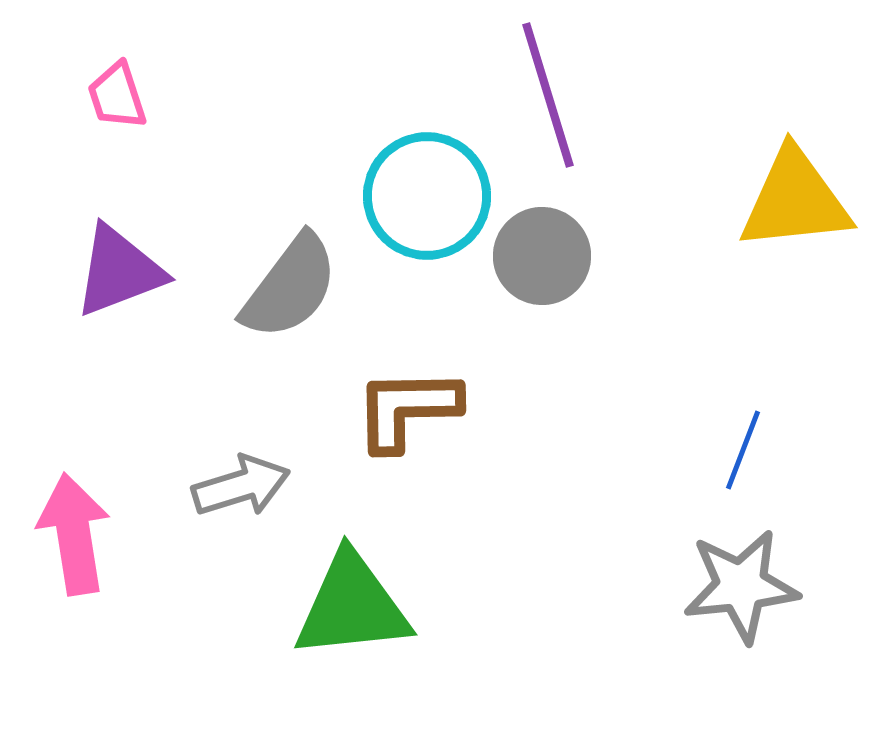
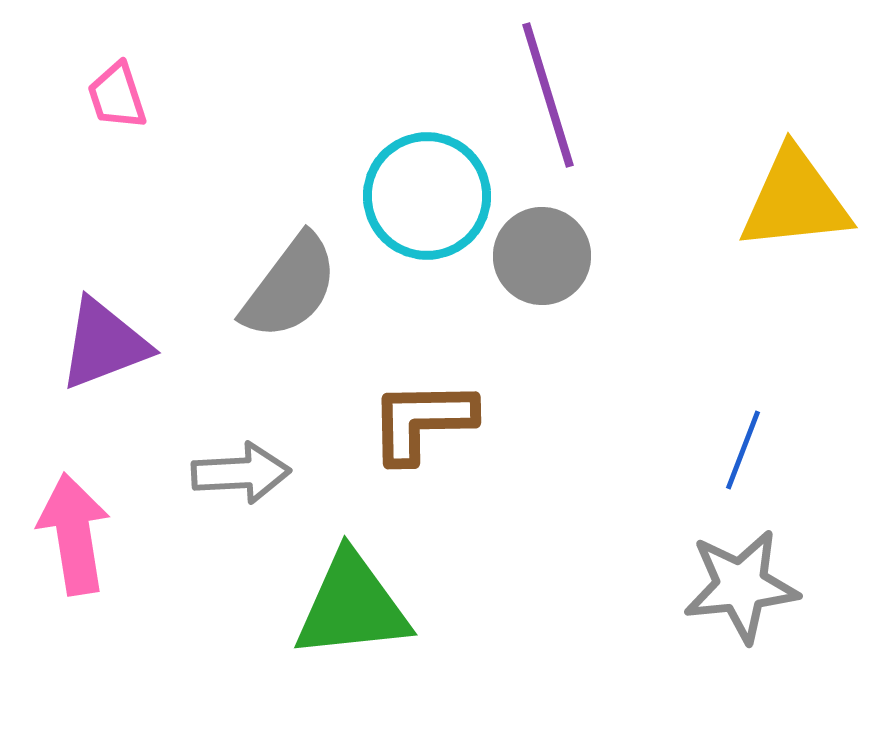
purple triangle: moved 15 px left, 73 px down
brown L-shape: moved 15 px right, 12 px down
gray arrow: moved 13 px up; rotated 14 degrees clockwise
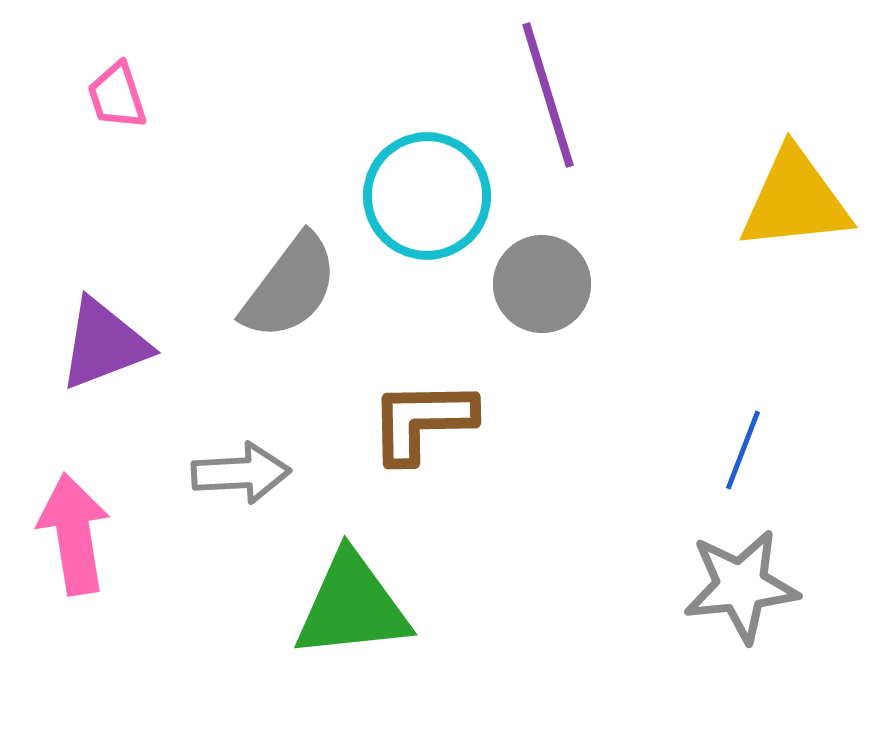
gray circle: moved 28 px down
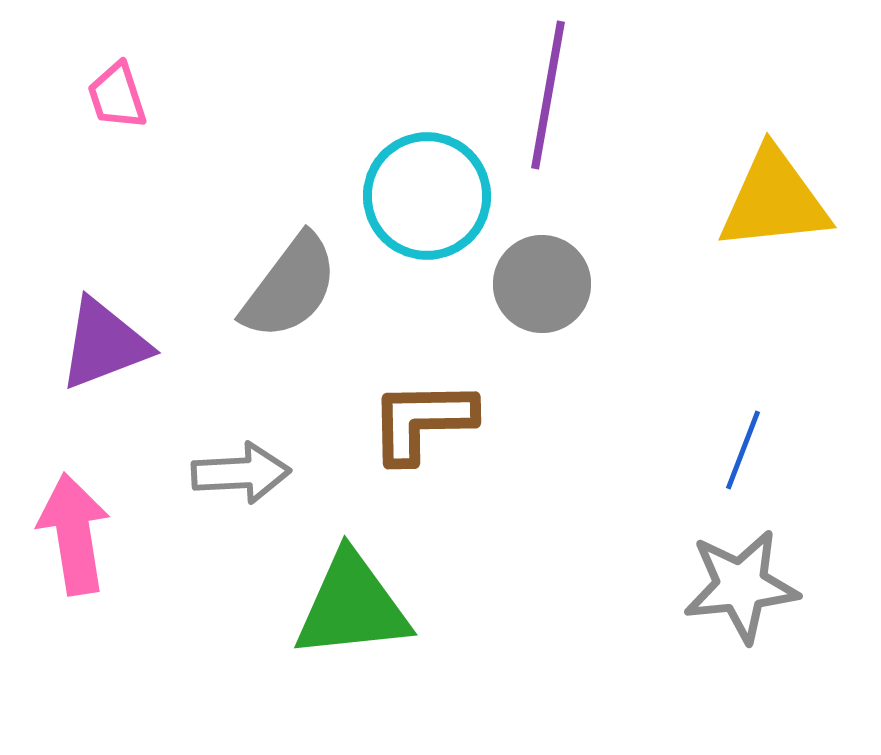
purple line: rotated 27 degrees clockwise
yellow triangle: moved 21 px left
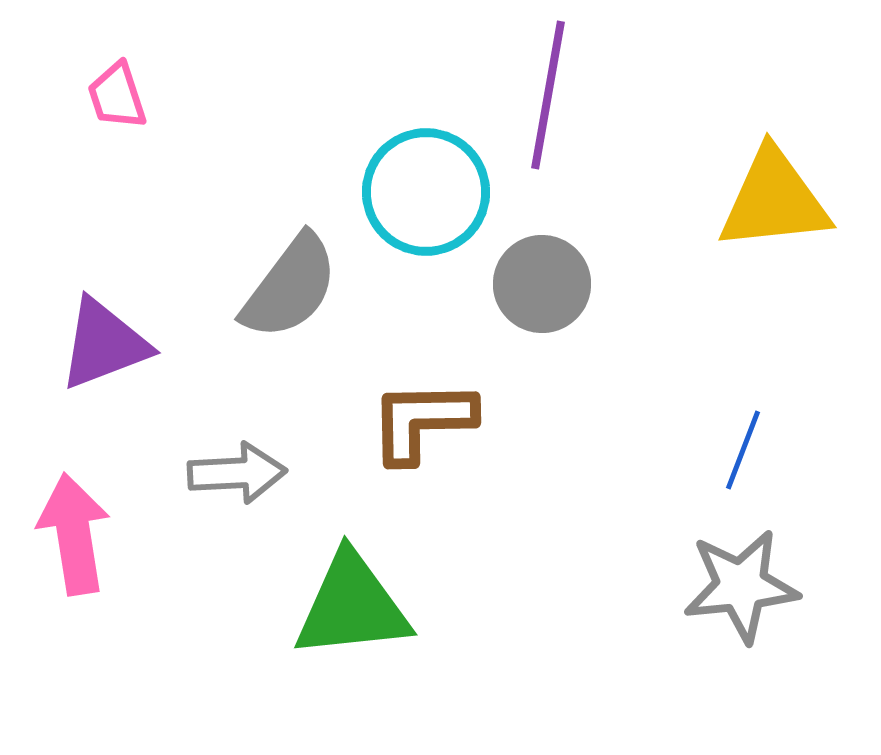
cyan circle: moved 1 px left, 4 px up
gray arrow: moved 4 px left
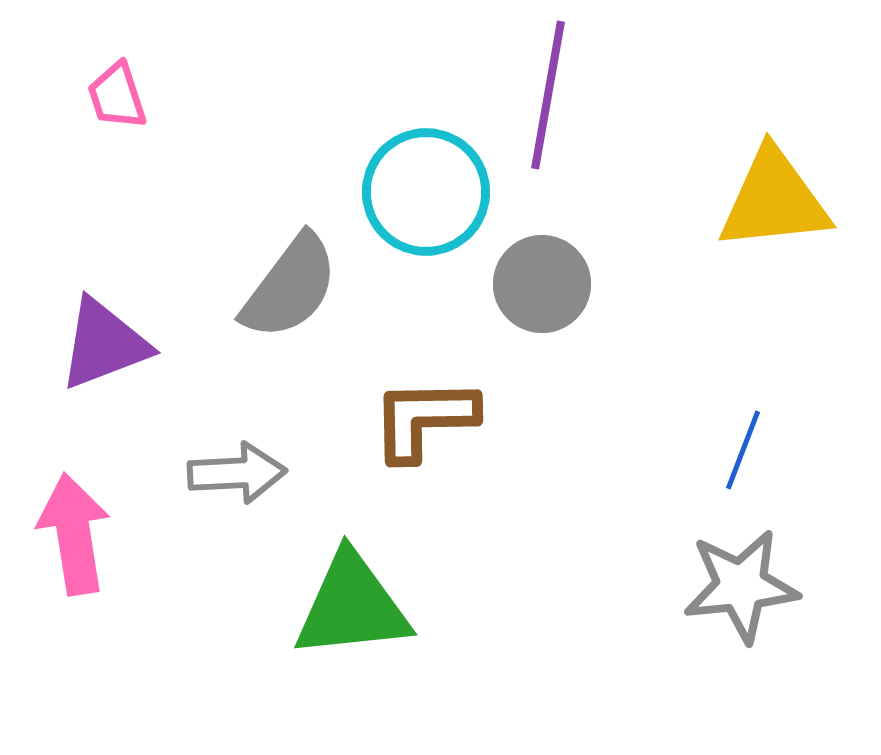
brown L-shape: moved 2 px right, 2 px up
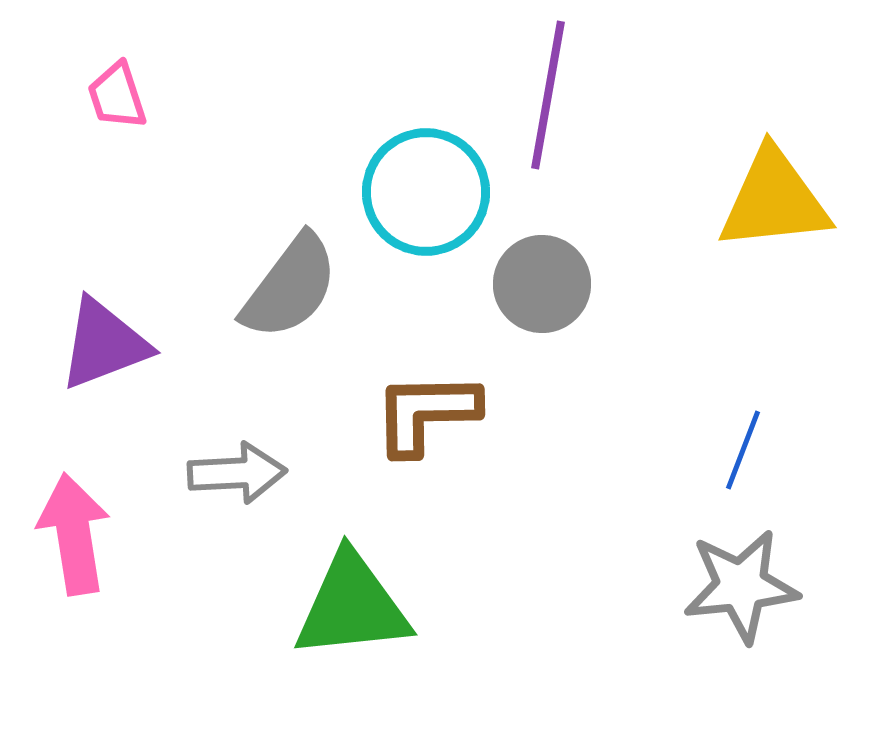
brown L-shape: moved 2 px right, 6 px up
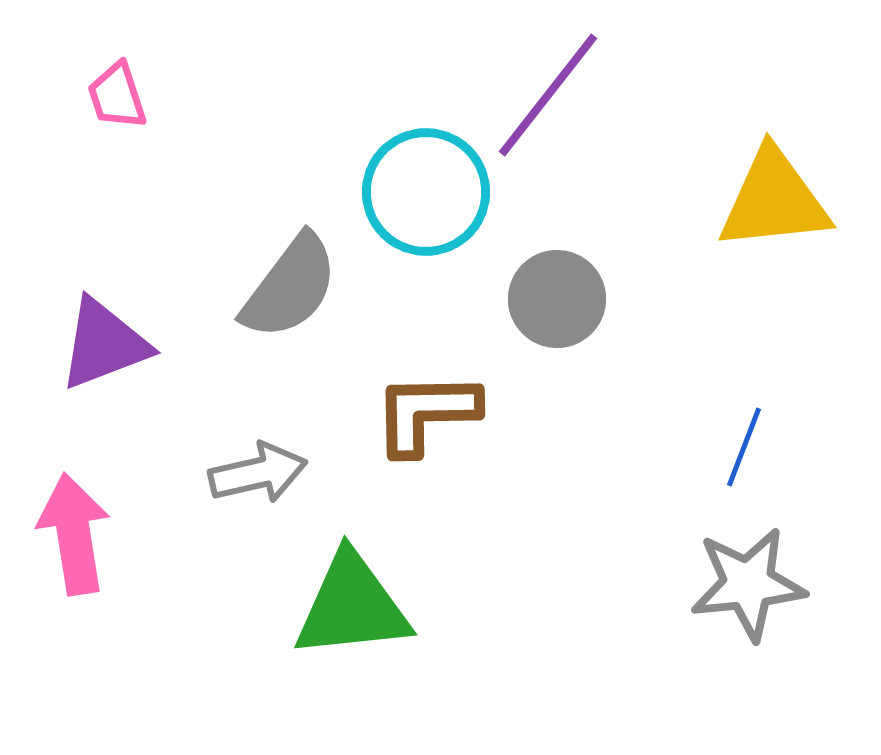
purple line: rotated 28 degrees clockwise
gray circle: moved 15 px right, 15 px down
blue line: moved 1 px right, 3 px up
gray arrow: moved 21 px right; rotated 10 degrees counterclockwise
gray star: moved 7 px right, 2 px up
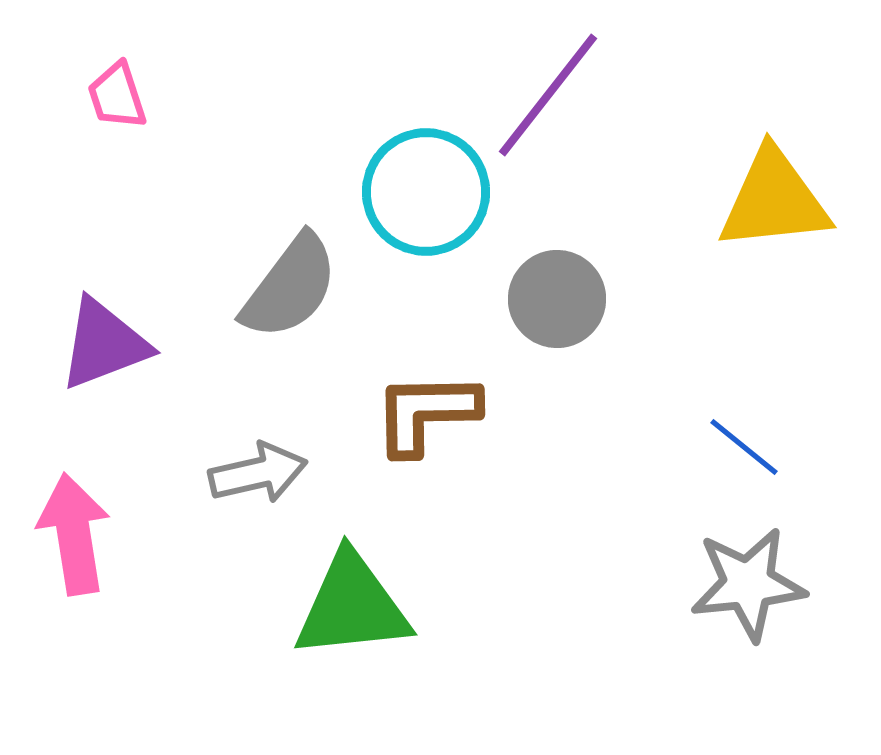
blue line: rotated 72 degrees counterclockwise
